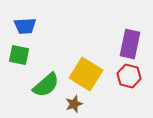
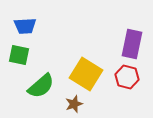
purple rectangle: moved 2 px right
red hexagon: moved 2 px left, 1 px down
green semicircle: moved 5 px left, 1 px down
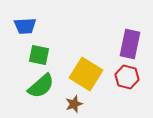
purple rectangle: moved 2 px left
green square: moved 20 px right
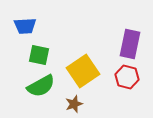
yellow square: moved 3 px left, 3 px up; rotated 24 degrees clockwise
green semicircle: rotated 12 degrees clockwise
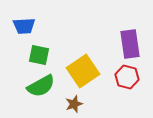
blue trapezoid: moved 1 px left
purple rectangle: rotated 20 degrees counterclockwise
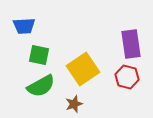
purple rectangle: moved 1 px right
yellow square: moved 2 px up
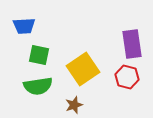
purple rectangle: moved 1 px right
green semicircle: moved 3 px left; rotated 20 degrees clockwise
brown star: moved 1 px down
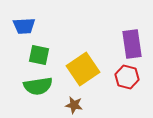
brown star: rotated 30 degrees clockwise
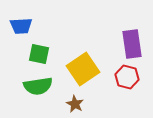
blue trapezoid: moved 3 px left
green square: moved 1 px up
brown star: moved 1 px right, 1 px up; rotated 18 degrees clockwise
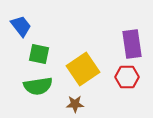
blue trapezoid: rotated 125 degrees counterclockwise
red hexagon: rotated 15 degrees counterclockwise
brown star: rotated 30 degrees counterclockwise
